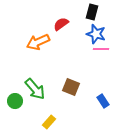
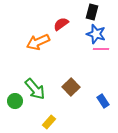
brown square: rotated 24 degrees clockwise
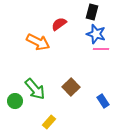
red semicircle: moved 2 px left
orange arrow: rotated 130 degrees counterclockwise
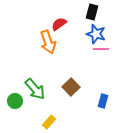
orange arrow: moved 10 px right; rotated 45 degrees clockwise
blue rectangle: rotated 48 degrees clockwise
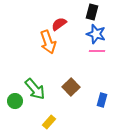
pink line: moved 4 px left, 2 px down
blue rectangle: moved 1 px left, 1 px up
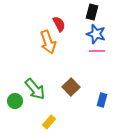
red semicircle: rotated 98 degrees clockwise
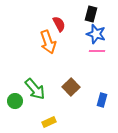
black rectangle: moved 1 px left, 2 px down
yellow rectangle: rotated 24 degrees clockwise
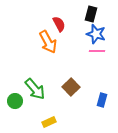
orange arrow: rotated 10 degrees counterclockwise
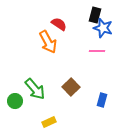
black rectangle: moved 4 px right, 1 px down
red semicircle: rotated 28 degrees counterclockwise
blue star: moved 7 px right, 6 px up
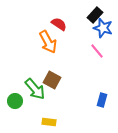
black rectangle: rotated 28 degrees clockwise
pink line: rotated 49 degrees clockwise
brown square: moved 19 px left, 7 px up; rotated 18 degrees counterclockwise
yellow rectangle: rotated 32 degrees clockwise
